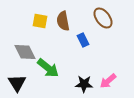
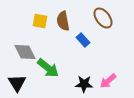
blue rectangle: rotated 16 degrees counterclockwise
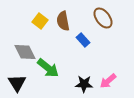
yellow square: rotated 28 degrees clockwise
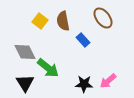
black triangle: moved 8 px right
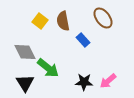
black star: moved 2 px up
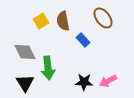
yellow square: moved 1 px right; rotated 21 degrees clockwise
green arrow: rotated 45 degrees clockwise
pink arrow: rotated 12 degrees clockwise
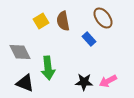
blue rectangle: moved 6 px right, 1 px up
gray diamond: moved 5 px left
black triangle: rotated 36 degrees counterclockwise
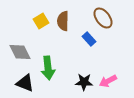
brown semicircle: rotated 12 degrees clockwise
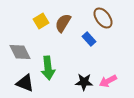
brown semicircle: moved 2 px down; rotated 30 degrees clockwise
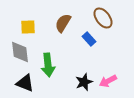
yellow square: moved 13 px left, 6 px down; rotated 28 degrees clockwise
gray diamond: rotated 20 degrees clockwise
green arrow: moved 3 px up
black star: rotated 24 degrees counterclockwise
